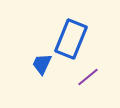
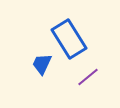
blue rectangle: moved 2 px left; rotated 54 degrees counterclockwise
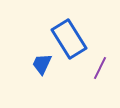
purple line: moved 12 px right, 9 px up; rotated 25 degrees counterclockwise
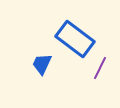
blue rectangle: moved 6 px right; rotated 21 degrees counterclockwise
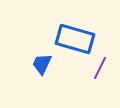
blue rectangle: rotated 21 degrees counterclockwise
